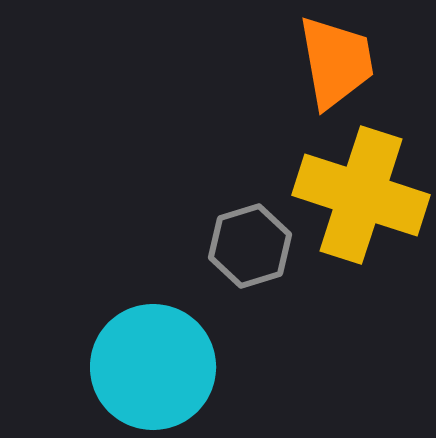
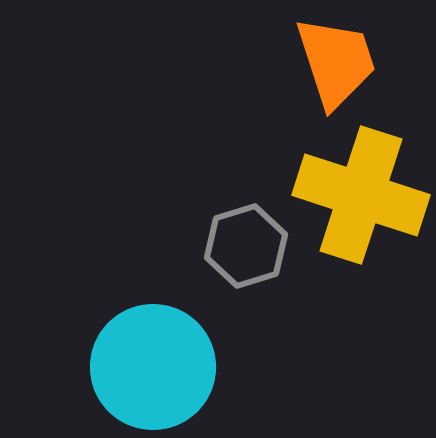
orange trapezoid: rotated 8 degrees counterclockwise
gray hexagon: moved 4 px left
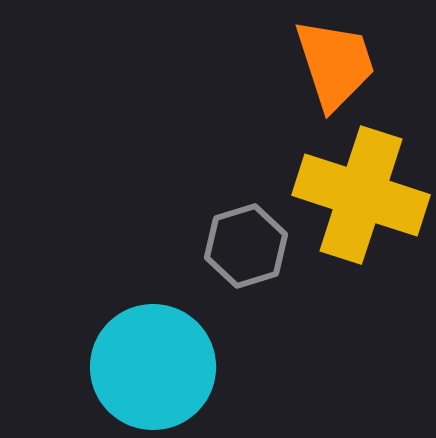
orange trapezoid: moved 1 px left, 2 px down
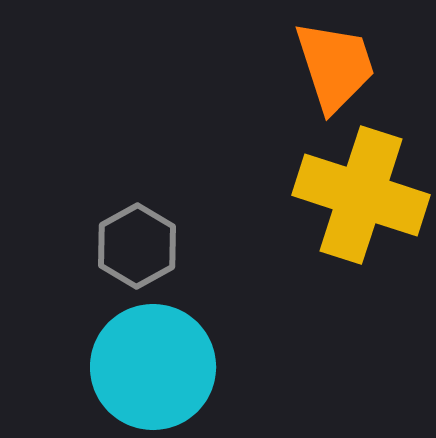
orange trapezoid: moved 2 px down
gray hexagon: moved 109 px left; rotated 12 degrees counterclockwise
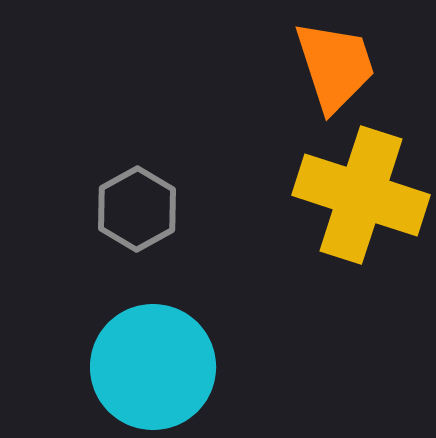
gray hexagon: moved 37 px up
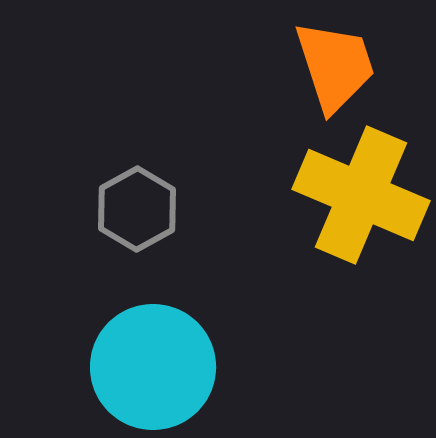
yellow cross: rotated 5 degrees clockwise
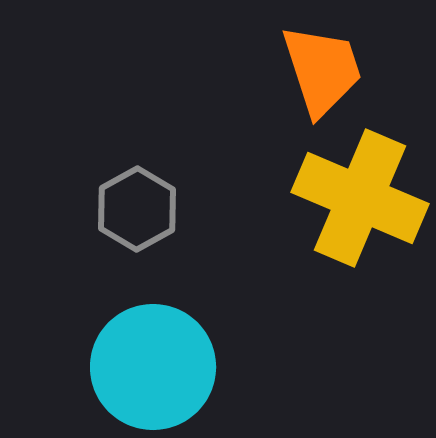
orange trapezoid: moved 13 px left, 4 px down
yellow cross: moved 1 px left, 3 px down
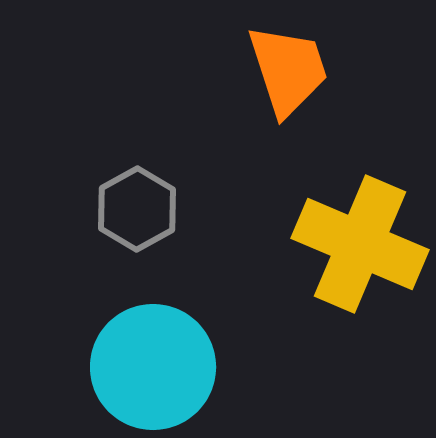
orange trapezoid: moved 34 px left
yellow cross: moved 46 px down
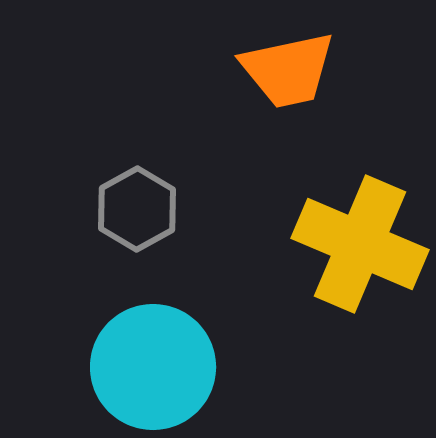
orange trapezoid: rotated 96 degrees clockwise
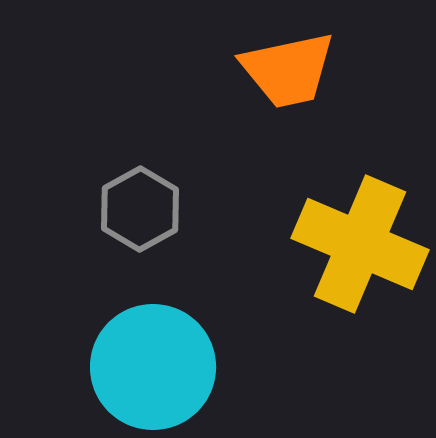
gray hexagon: moved 3 px right
